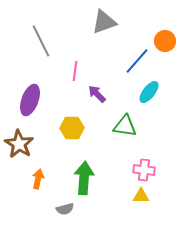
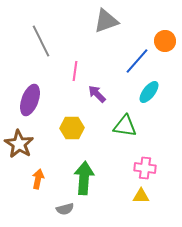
gray triangle: moved 2 px right, 1 px up
pink cross: moved 1 px right, 2 px up
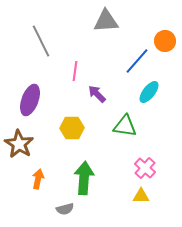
gray triangle: rotated 16 degrees clockwise
pink cross: rotated 35 degrees clockwise
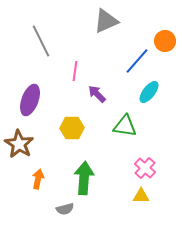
gray triangle: rotated 20 degrees counterclockwise
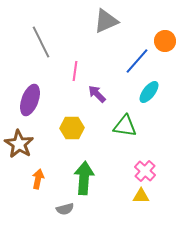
gray line: moved 1 px down
pink cross: moved 3 px down
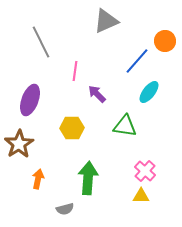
brown star: rotated 8 degrees clockwise
green arrow: moved 4 px right
